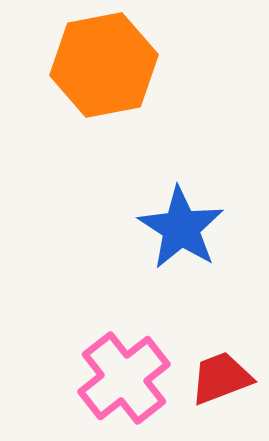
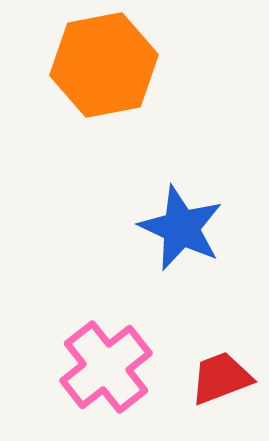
blue star: rotated 8 degrees counterclockwise
pink cross: moved 18 px left, 11 px up
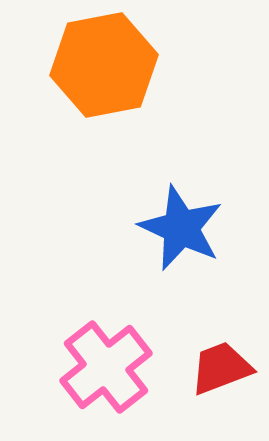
red trapezoid: moved 10 px up
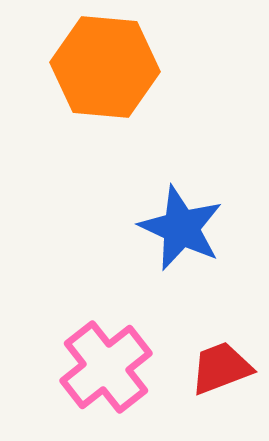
orange hexagon: moved 1 px right, 2 px down; rotated 16 degrees clockwise
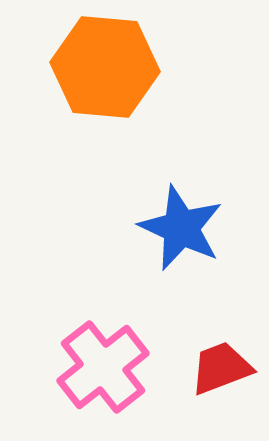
pink cross: moved 3 px left
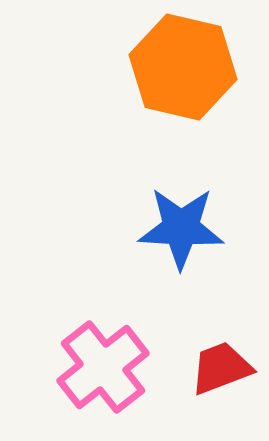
orange hexagon: moved 78 px right; rotated 8 degrees clockwise
blue star: rotated 22 degrees counterclockwise
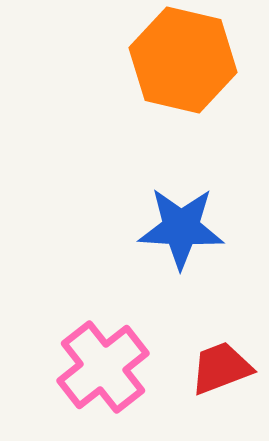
orange hexagon: moved 7 px up
